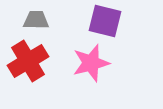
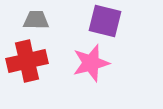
red cross: moved 1 px left; rotated 18 degrees clockwise
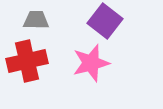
purple square: rotated 24 degrees clockwise
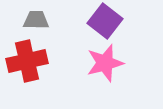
pink star: moved 14 px right
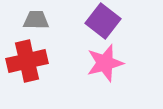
purple square: moved 2 px left
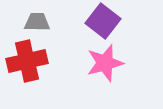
gray trapezoid: moved 1 px right, 2 px down
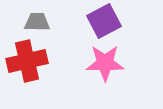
purple square: moved 1 px right; rotated 24 degrees clockwise
pink star: rotated 15 degrees clockwise
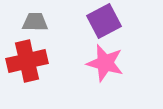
gray trapezoid: moved 2 px left
pink star: rotated 15 degrees clockwise
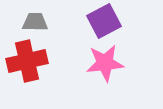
pink star: rotated 21 degrees counterclockwise
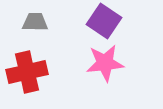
purple square: rotated 28 degrees counterclockwise
red cross: moved 11 px down
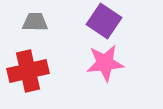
red cross: moved 1 px right, 1 px up
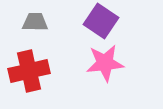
purple square: moved 3 px left
red cross: moved 1 px right
